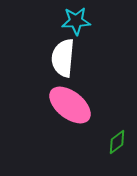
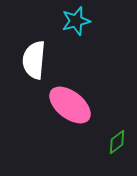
cyan star: rotated 12 degrees counterclockwise
white semicircle: moved 29 px left, 2 px down
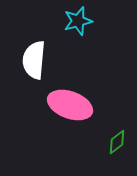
cyan star: moved 2 px right
pink ellipse: rotated 18 degrees counterclockwise
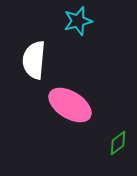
pink ellipse: rotated 12 degrees clockwise
green diamond: moved 1 px right, 1 px down
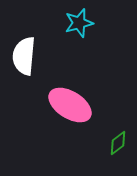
cyan star: moved 1 px right, 2 px down
white semicircle: moved 10 px left, 4 px up
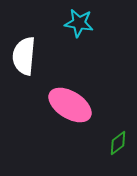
cyan star: rotated 24 degrees clockwise
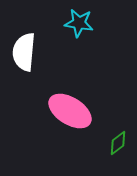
white semicircle: moved 4 px up
pink ellipse: moved 6 px down
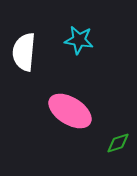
cyan star: moved 17 px down
green diamond: rotated 20 degrees clockwise
